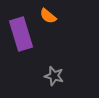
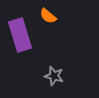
purple rectangle: moved 1 px left, 1 px down
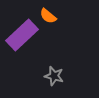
purple rectangle: moved 2 px right; rotated 64 degrees clockwise
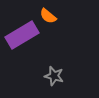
purple rectangle: rotated 12 degrees clockwise
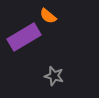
purple rectangle: moved 2 px right, 2 px down
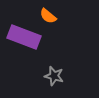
purple rectangle: rotated 52 degrees clockwise
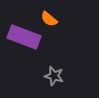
orange semicircle: moved 1 px right, 3 px down
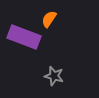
orange semicircle: rotated 84 degrees clockwise
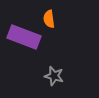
orange semicircle: rotated 42 degrees counterclockwise
